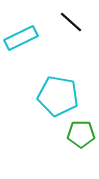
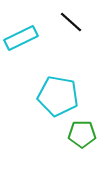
green pentagon: moved 1 px right
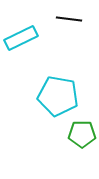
black line: moved 2 px left, 3 px up; rotated 35 degrees counterclockwise
